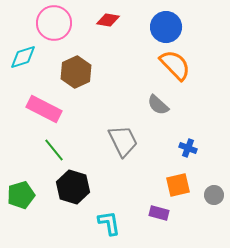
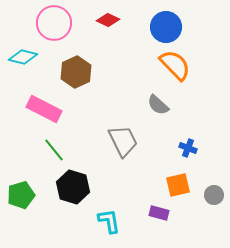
red diamond: rotated 15 degrees clockwise
cyan diamond: rotated 32 degrees clockwise
cyan L-shape: moved 2 px up
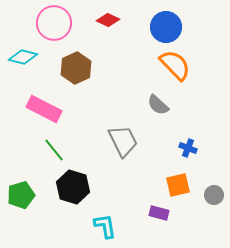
brown hexagon: moved 4 px up
cyan L-shape: moved 4 px left, 5 px down
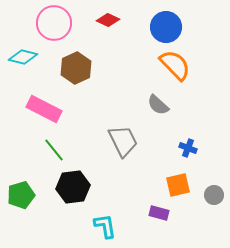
black hexagon: rotated 24 degrees counterclockwise
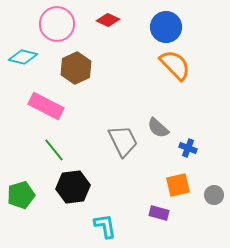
pink circle: moved 3 px right, 1 px down
gray semicircle: moved 23 px down
pink rectangle: moved 2 px right, 3 px up
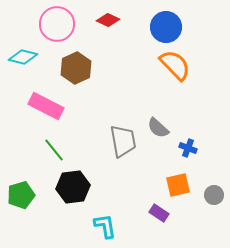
gray trapezoid: rotated 16 degrees clockwise
purple rectangle: rotated 18 degrees clockwise
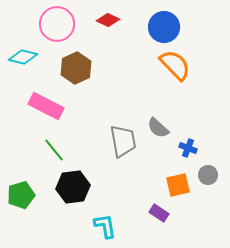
blue circle: moved 2 px left
gray circle: moved 6 px left, 20 px up
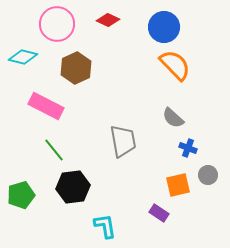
gray semicircle: moved 15 px right, 10 px up
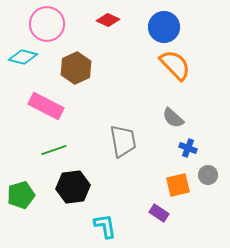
pink circle: moved 10 px left
green line: rotated 70 degrees counterclockwise
